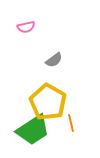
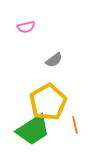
yellow pentagon: rotated 12 degrees clockwise
orange line: moved 4 px right, 2 px down
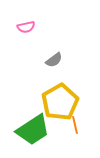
yellow pentagon: moved 12 px right
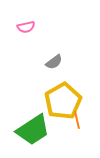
gray semicircle: moved 2 px down
yellow pentagon: moved 3 px right, 1 px up
orange line: moved 2 px right, 5 px up
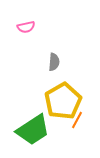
gray semicircle: rotated 48 degrees counterclockwise
orange line: rotated 42 degrees clockwise
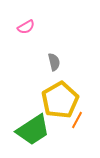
pink semicircle: rotated 18 degrees counterclockwise
gray semicircle: rotated 18 degrees counterclockwise
yellow pentagon: moved 3 px left, 1 px up
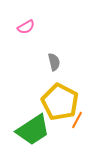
yellow pentagon: moved 2 px down; rotated 15 degrees counterclockwise
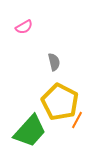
pink semicircle: moved 2 px left
green trapezoid: moved 3 px left, 1 px down; rotated 15 degrees counterclockwise
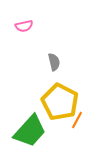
pink semicircle: moved 1 px up; rotated 18 degrees clockwise
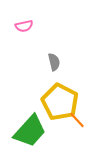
orange line: rotated 72 degrees counterclockwise
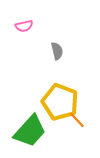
gray semicircle: moved 3 px right, 11 px up
yellow pentagon: rotated 6 degrees counterclockwise
